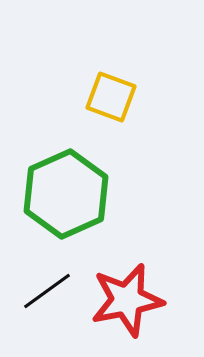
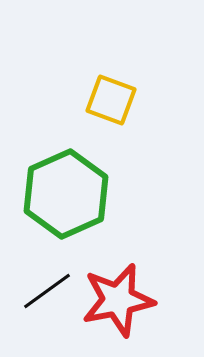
yellow square: moved 3 px down
red star: moved 9 px left
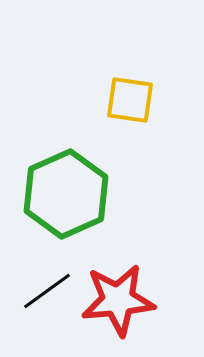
yellow square: moved 19 px right; rotated 12 degrees counterclockwise
red star: rotated 6 degrees clockwise
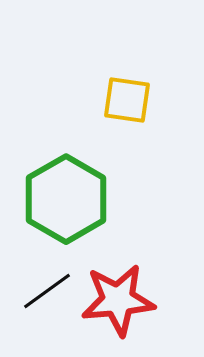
yellow square: moved 3 px left
green hexagon: moved 5 px down; rotated 6 degrees counterclockwise
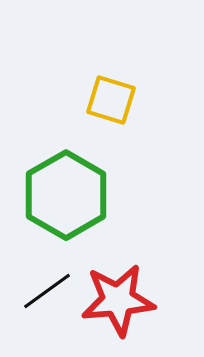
yellow square: moved 16 px left; rotated 9 degrees clockwise
green hexagon: moved 4 px up
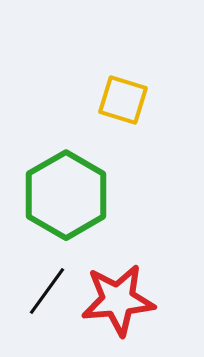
yellow square: moved 12 px right
black line: rotated 18 degrees counterclockwise
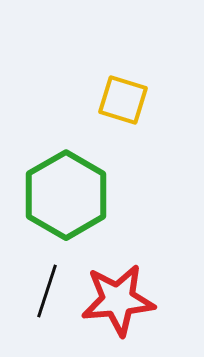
black line: rotated 18 degrees counterclockwise
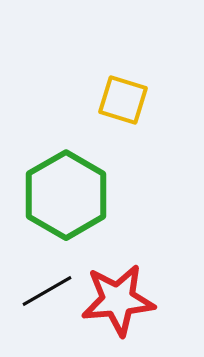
black line: rotated 42 degrees clockwise
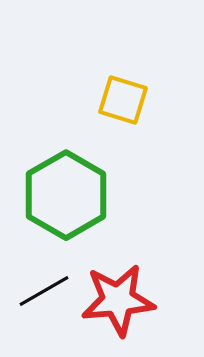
black line: moved 3 px left
